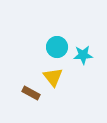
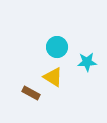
cyan star: moved 4 px right, 7 px down
yellow triangle: rotated 20 degrees counterclockwise
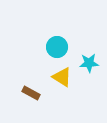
cyan star: moved 2 px right, 1 px down
yellow triangle: moved 9 px right
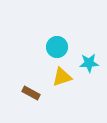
yellow triangle: rotated 50 degrees counterclockwise
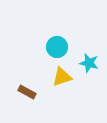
cyan star: rotated 18 degrees clockwise
brown rectangle: moved 4 px left, 1 px up
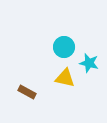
cyan circle: moved 7 px right
yellow triangle: moved 3 px right, 1 px down; rotated 30 degrees clockwise
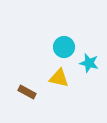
yellow triangle: moved 6 px left
